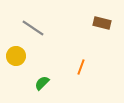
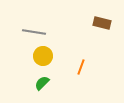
gray line: moved 1 px right, 4 px down; rotated 25 degrees counterclockwise
yellow circle: moved 27 px right
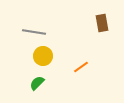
brown rectangle: rotated 66 degrees clockwise
orange line: rotated 35 degrees clockwise
green semicircle: moved 5 px left
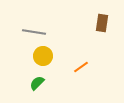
brown rectangle: rotated 18 degrees clockwise
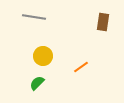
brown rectangle: moved 1 px right, 1 px up
gray line: moved 15 px up
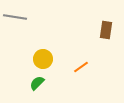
gray line: moved 19 px left
brown rectangle: moved 3 px right, 8 px down
yellow circle: moved 3 px down
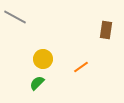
gray line: rotated 20 degrees clockwise
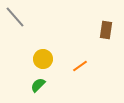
gray line: rotated 20 degrees clockwise
orange line: moved 1 px left, 1 px up
green semicircle: moved 1 px right, 2 px down
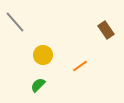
gray line: moved 5 px down
brown rectangle: rotated 42 degrees counterclockwise
yellow circle: moved 4 px up
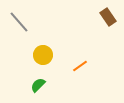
gray line: moved 4 px right
brown rectangle: moved 2 px right, 13 px up
